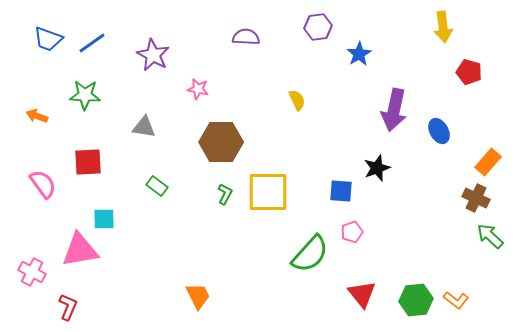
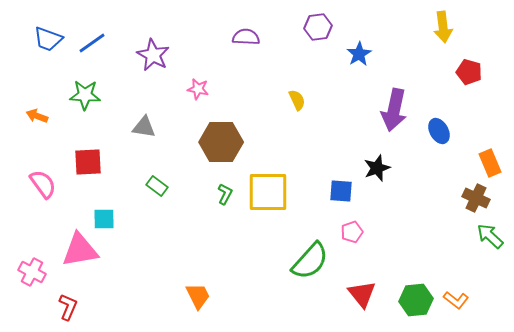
orange rectangle: moved 2 px right, 1 px down; rotated 64 degrees counterclockwise
green semicircle: moved 7 px down
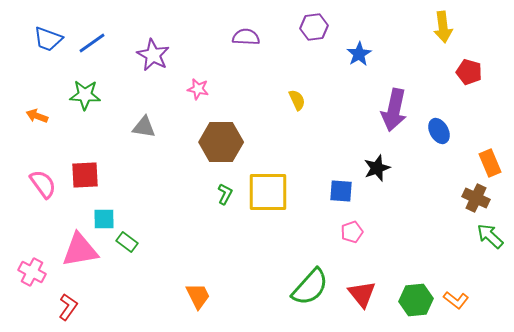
purple hexagon: moved 4 px left
red square: moved 3 px left, 13 px down
green rectangle: moved 30 px left, 56 px down
green semicircle: moved 26 px down
red L-shape: rotated 12 degrees clockwise
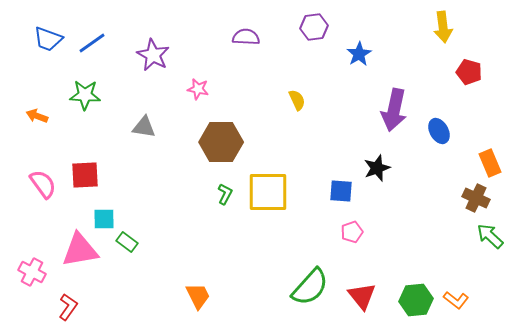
red triangle: moved 2 px down
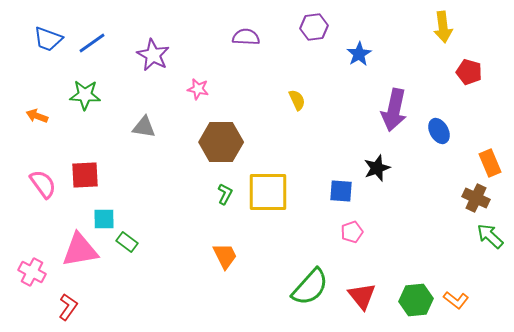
orange trapezoid: moved 27 px right, 40 px up
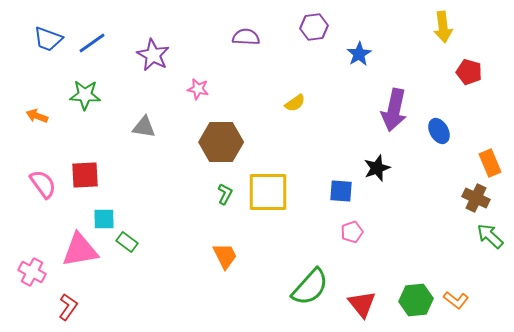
yellow semicircle: moved 2 px left, 3 px down; rotated 80 degrees clockwise
red triangle: moved 8 px down
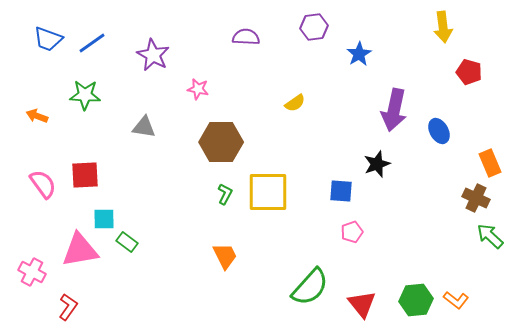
black star: moved 4 px up
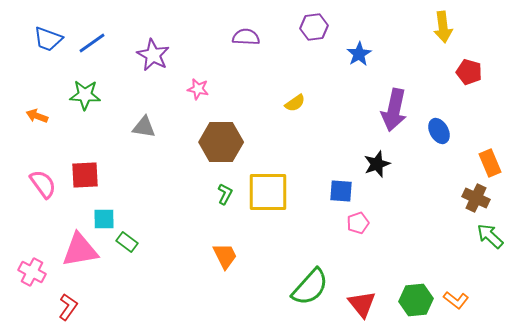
pink pentagon: moved 6 px right, 9 px up
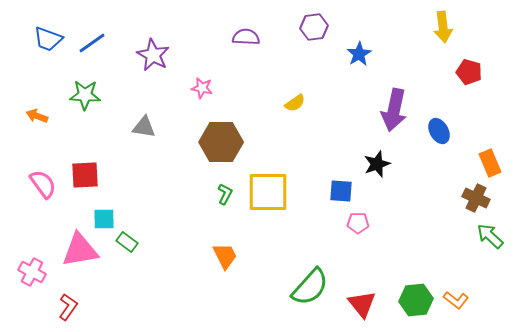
pink star: moved 4 px right, 1 px up
pink pentagon: rotated 20 degrees clockwise
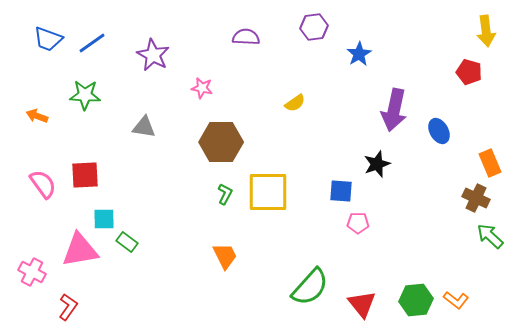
yellow arrow: moved 43 px right, 4 px down
